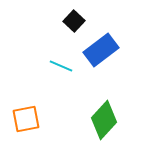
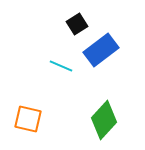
black square: moved 3 px right, 3 px down; rotated 15 degrees clockwise
orange square: moved 2 px right; rotated 24 degrees clockwise
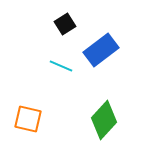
black square: moved 12 px left
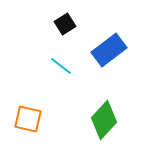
blue rectangle: moved 8 px right
cyan line: rotated 15 degrees clockwise
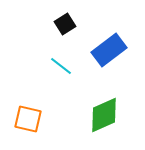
green diamond: moved 5 px up; rotated 24 degrees clockwise
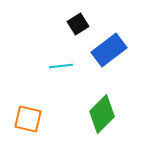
black square: moved 13 px right
cyan line: rotated 45 degrees counterclockwise
green diamond: moved 2 px left, 1 px up; rotated 21 degrees counterclockwise
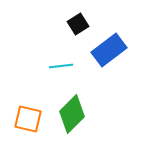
green diamond: moved 30 px left
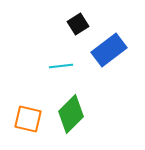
green diamond: moved 1 px left
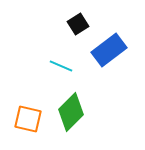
cyan line: rotated 30 degrees clockwise
green diamond: moved 2 px up
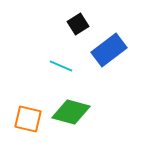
green diamond: rotated 60 degrees clockwise
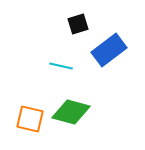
black square: rotated 15 degrees clockwise
cyan line: rotated 10 degrees counterclockwise
orange square: moved 2 px right
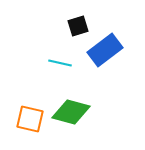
black square: moved 2 px down
blue rectangle: moved 4 px left
cyan line: moved 1 px left, 3 px up
